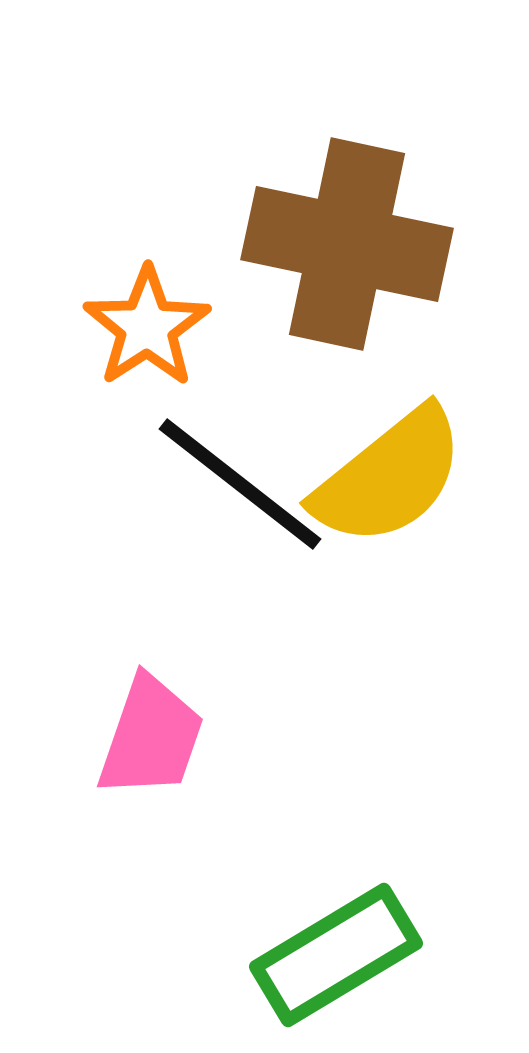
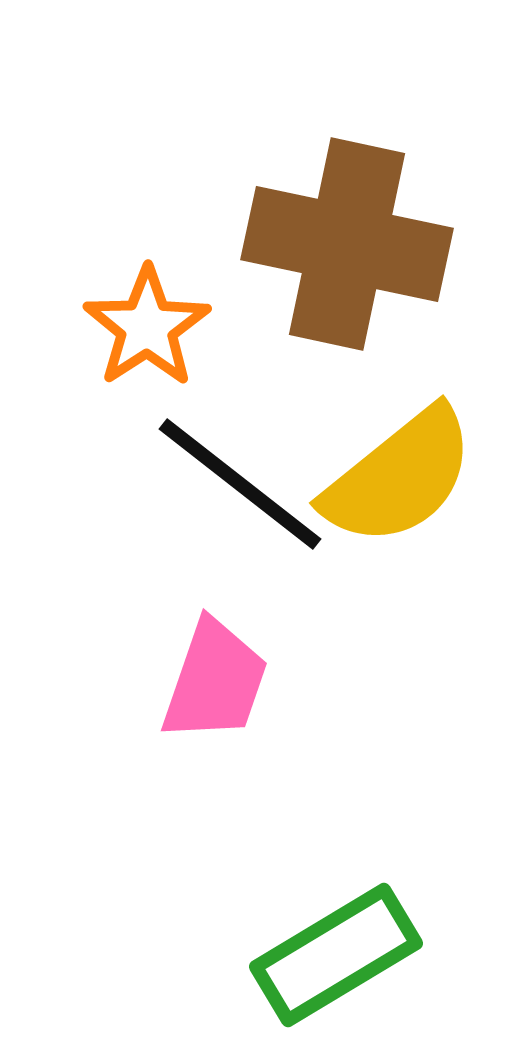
yellow semicircle: moved 10 px right
pink trapezoid: moved 64 px right, 56 px up
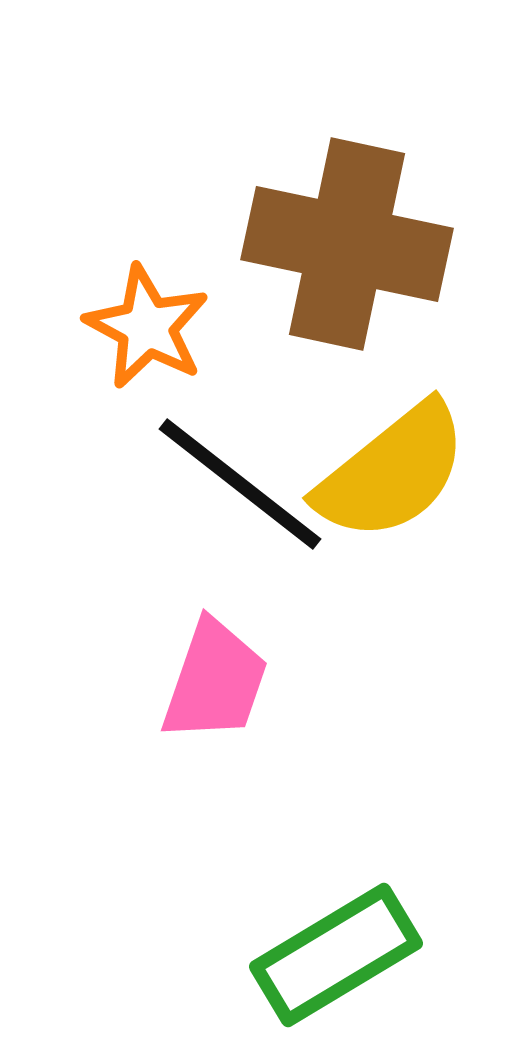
orange star: rotated 11 degrees counterclockwise
yellow semicircle: moved 7 px left, 5 px up
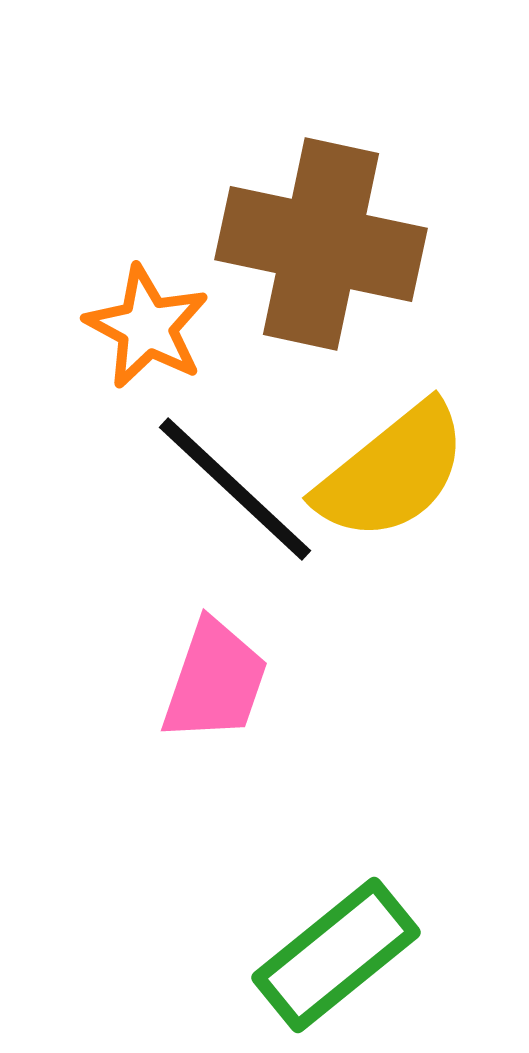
brown cross: moved 26 px left
black line: moved 5 px left, 5 px down; rotated 5 degrees clockwise
green rectangle: rotated 8 degrees counterclockwise
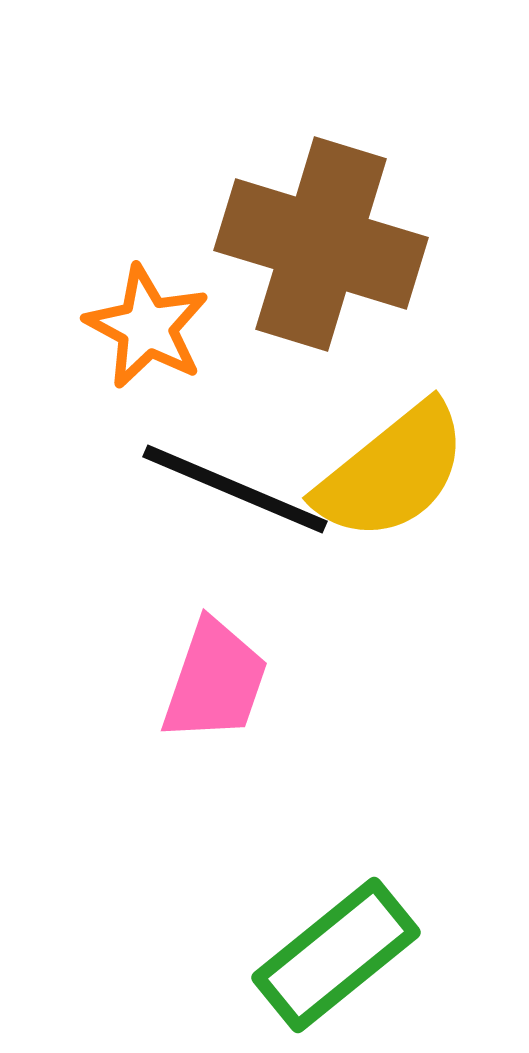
brown cross: rotated 5 degrees clockwise
black line: rotated 20 degrees counterclockwise
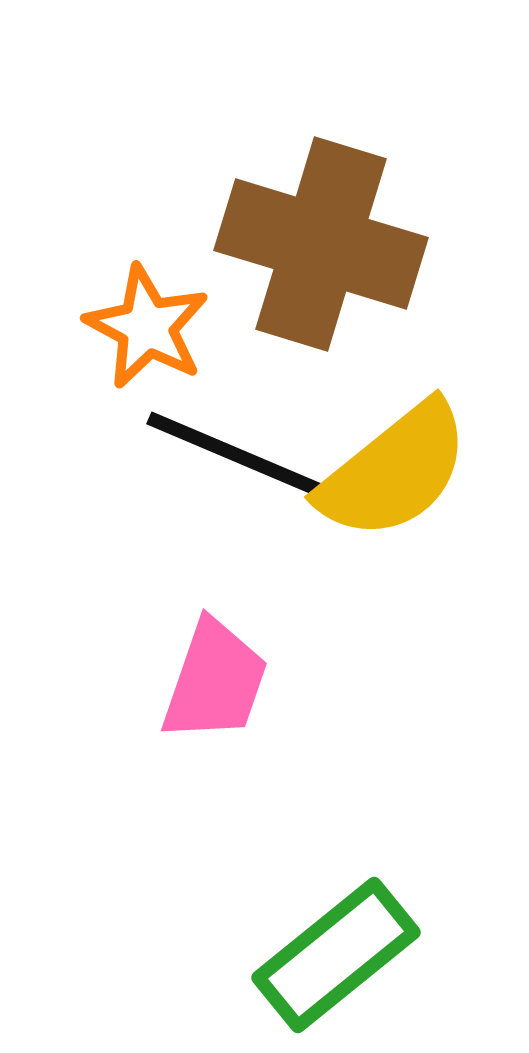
yellow semicircle: moved 2 px right, 1 px up
black line: moved 4 px right, 33 px up
